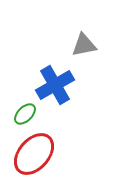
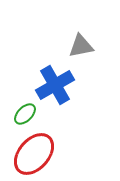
gray triangle: moved 3 px left, 1 px down
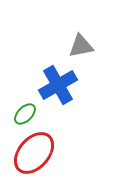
blue cross: moved 3 px right
red ellipse: moved 1 px up
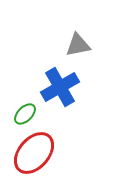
gray triangle: moved 3 px left, 1 px up
blue cross: moved 2 px right, 2 px down
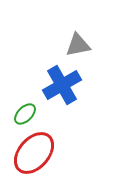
blue cross: moved 2 px right, 2 px up
